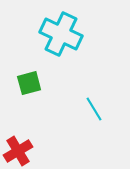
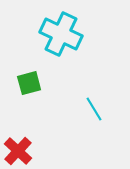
red cross: rotated 16 degrees counterclockwise
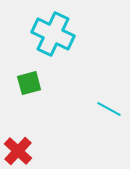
cyan cross: moved 8 px left
cyan line: moved 15 px right; rotated 30 degrees counterclockwise
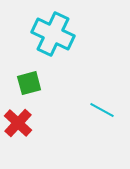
cyan line: moved 7 px left, 1 px down
red cross: moved 28 px up
